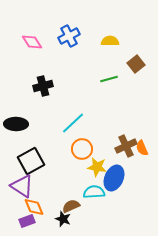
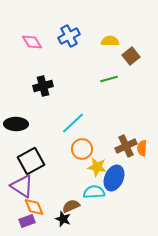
brown square: moved 5 px left, 8 px up
orange semicircle: rotated 28 degrees clockwise
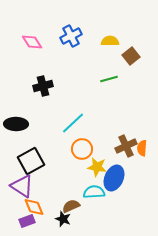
blue cross: moved 2 px right
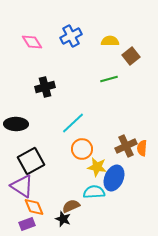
black cross: moved 2 px right, 1 px down
purple rectangle: moved 3 px down
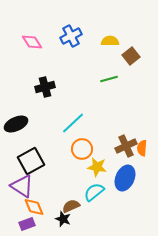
black ellipse: rotated 25 degrees counterclockwise
blue ellipse: moved 11 px right
cyan semicircle: rotated 35 degrees counterclockwise
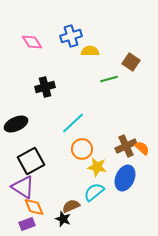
blue cross: rotated 10 degrees clockwise
yellow semicircle: moved 20 px left, 10 px down
brown square: moved 6 px down; rotated 18 degrees counterclockwise
orange semicircle: rotated 126 degrees clockwise
purple triangle: moved 1 px right, 1 px down
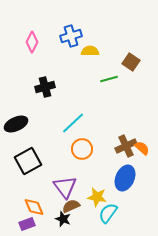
pink diamond: rotated 60 degrees clockwise
black square: moved 3 px left
yellow star: moved 30 px down
purple triangle: moved 42 px right; rotated 20 degrees clockwise
cyan semicircle: moved 14 px right, 21 px down; rotated 15 degrees counterclockwise
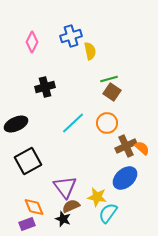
yellow semicircle: rotated 78 degrees clockwise
brown square: moved 19 px left, 30 px down
orange circle: moved 25 px right, 26 px up
blue ellipse: rotated 25 degrees clockwise
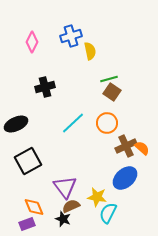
cyan semicircle: rotated 10 degrees counterclockwise
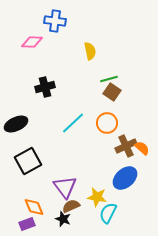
blue cross: moved 16 px left, 15 px up; rotated 25 degrees clockwise
pink diamond: rotated 65 degrees clockwise
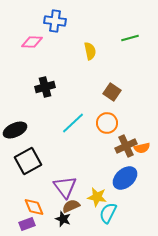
green line: moved 21 px right, 41 px up
black ellipse: moved 1 px left, 6 px down
orange semicircle: rotated 126 degrees clockwise
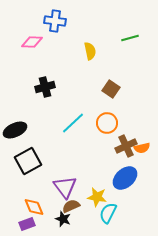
brown square: moved 1 px left, 3 px up
